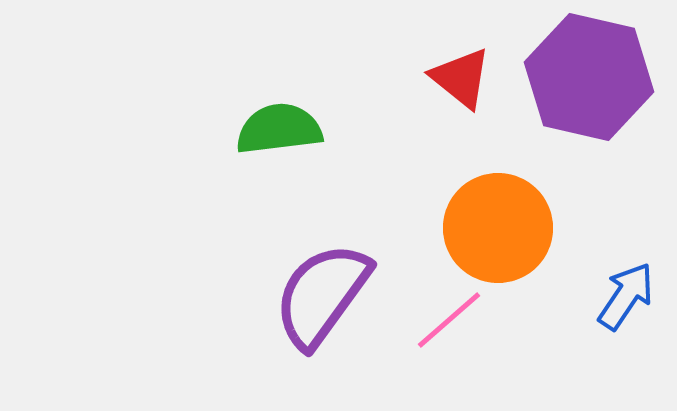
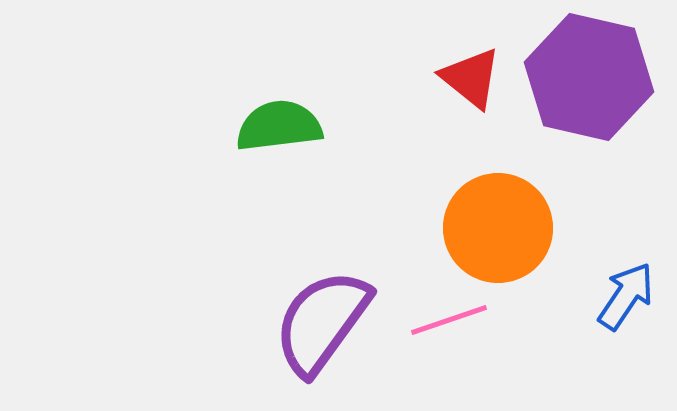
red triangle: moved 10 px right
green semicircle: moved 3 px up
purple semicircle: moved 27 px down
pink line: rotated 22 degrees clockwise
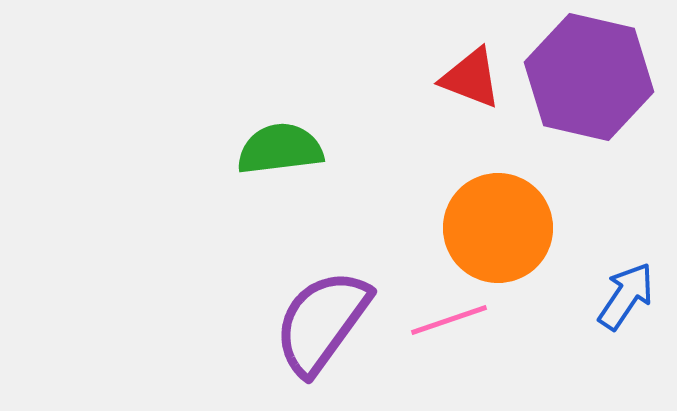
red triangle: rotated 18 degrees counterclockwise
green semicircle: moved 1 px right, 23 px down
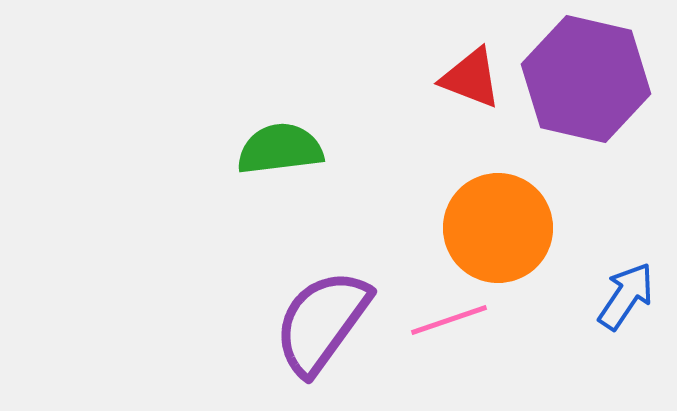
purple hexagon: moved 3 px left, 2 px down
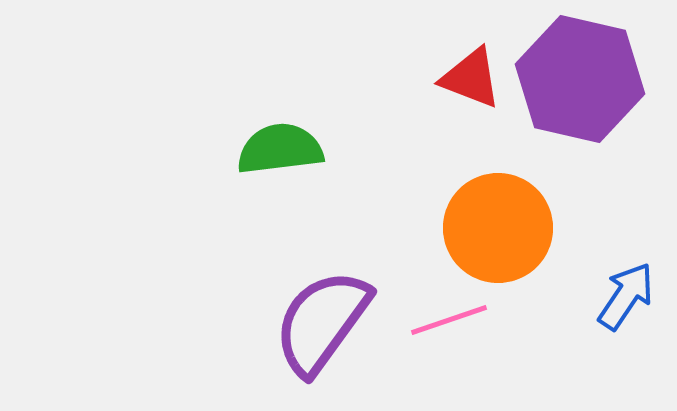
purple hexagon: moved 6 px left
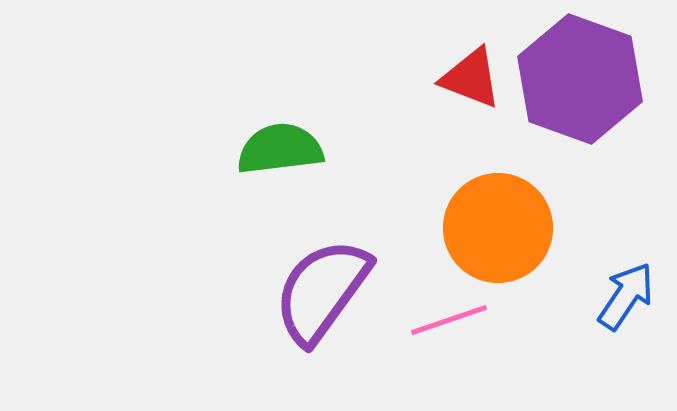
purple hexagon: rotated 7 degrees clockwise
purple semicircle: moved 31 px up
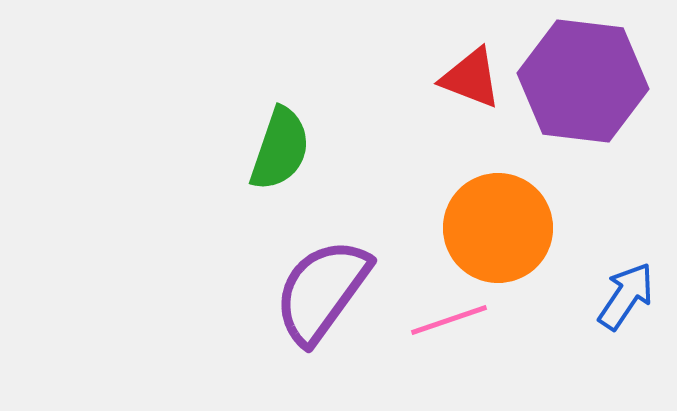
purple hexagon: moved 3 px right, 2 px down; rotated 13 degrees counterclockwise
green semicircle: rotated 116 degrees clockwise
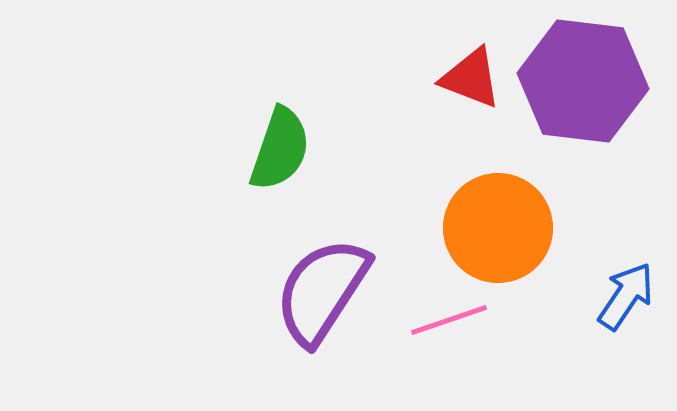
purple semicircle: rotated 3 degrees counterclockwise
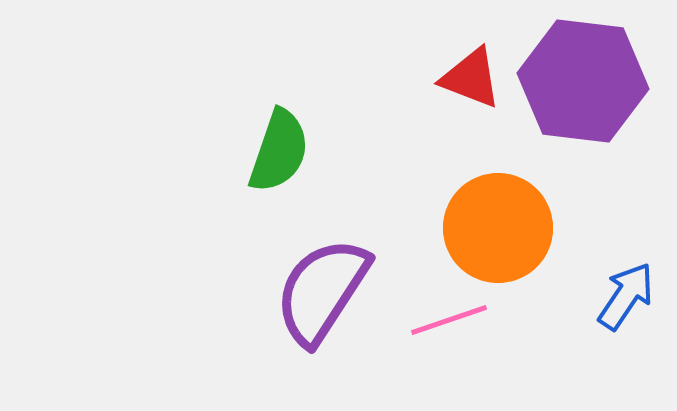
green semicircle: moved 1 px left, 2 px down
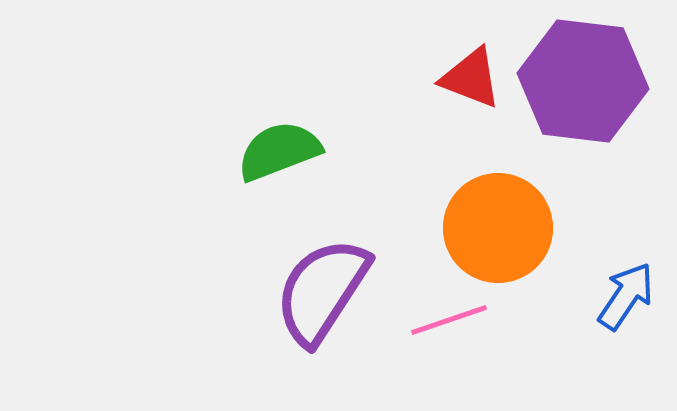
green semicircle: rotated 130 degrees counterclockwise
